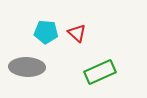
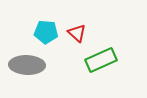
gray ellipse: moved 2 px up
green rectangle: moved 1 px right, 12 px up
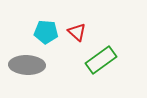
red triangle: moved 1 px up
green rectangle: rotated 12 degrees counterclockwise
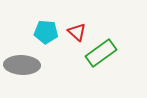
green rectangle: moved 7 px up
gray ellipse: moved 5 px left
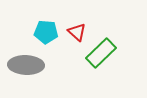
green rectangle: rotated 8 degrees counterclockwise
gray ellipse: moved 4 px right
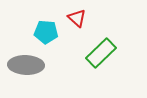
red triangle: moved 14 px up
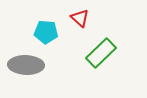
red triangle: moved 3 px right
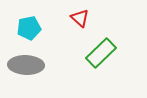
cyan pentagon: moved 17 px left, 4 px up; rotated 15 degrees counterclockwise
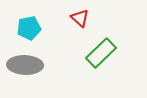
gray ellipse: moved 1 px left
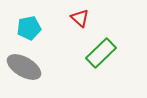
gray ellipse: moved 1 px left, 2 px down; rotated 28 degrees clockwise
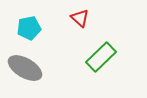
green rectangle: moved 4 px down
gray ellipse: moved 1 px right, 1 px down
